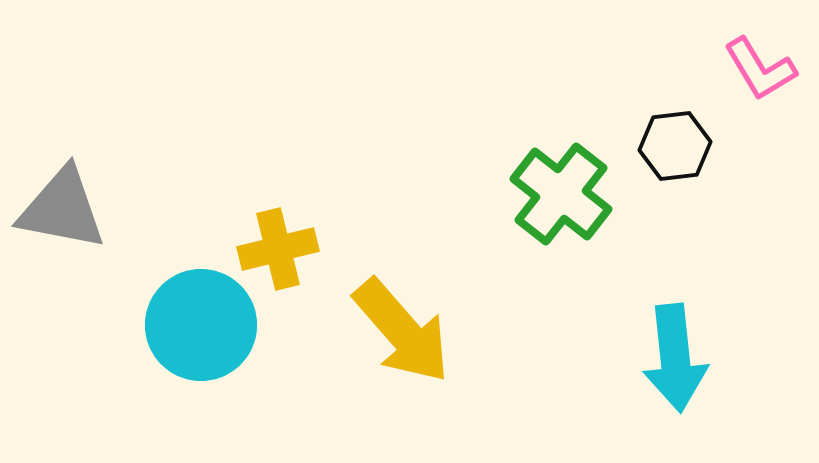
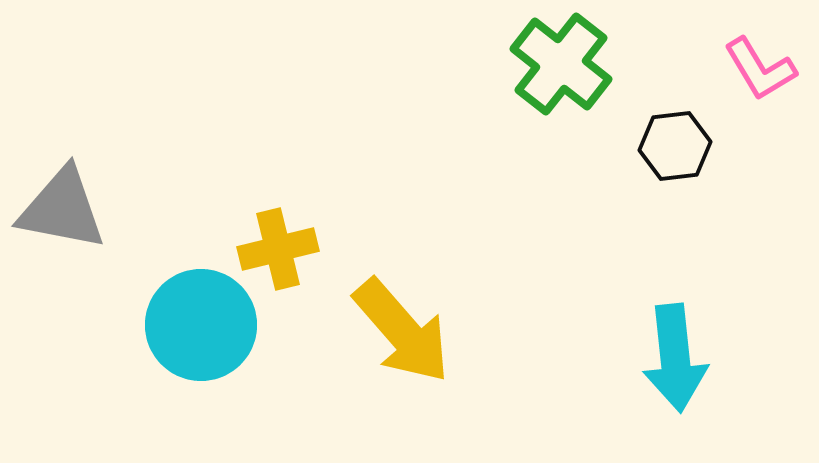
green cross: moved 130 px up
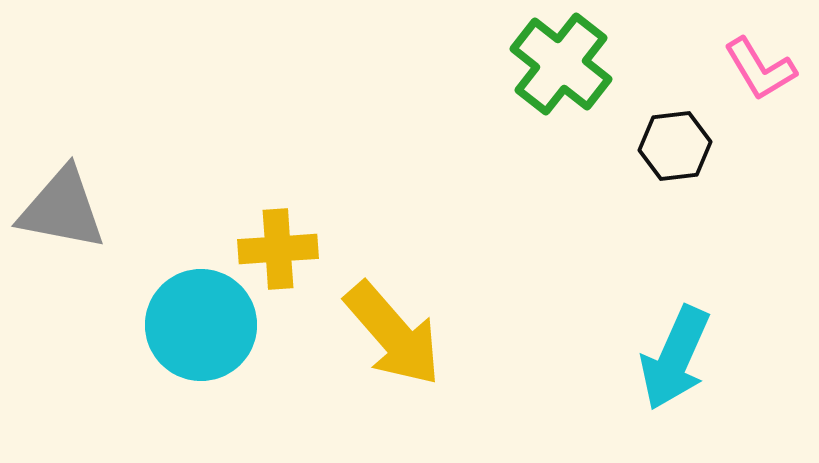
yellow cross: rotated 10 degrees clockwise
yellow arrow: moved 9 px left, 3 px down
cyan arrow: rotated 30 degrees clockwise
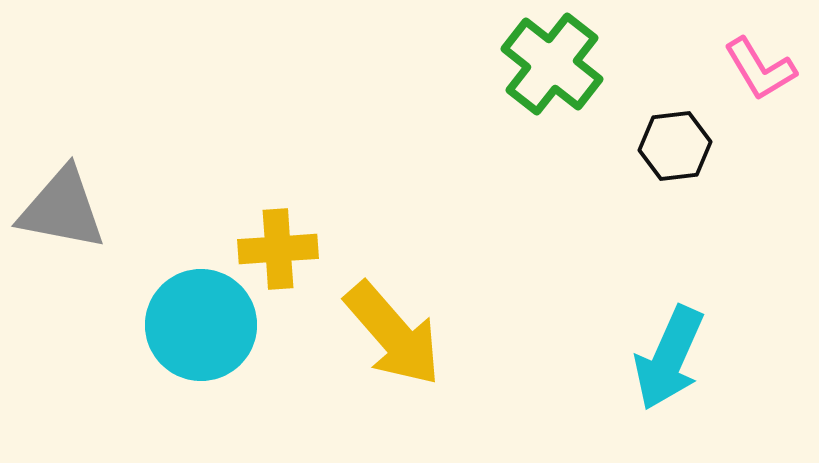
green cross: moved 9 px left
cyan arrow: moved 6 px left
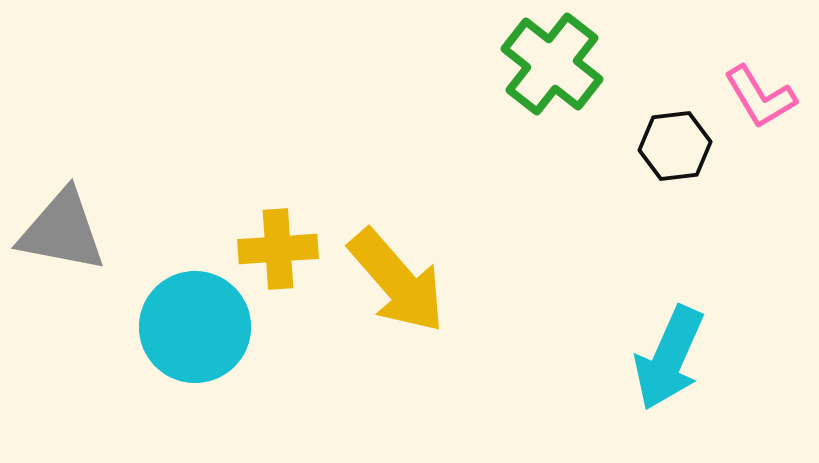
pink L-shape: moved 28 px down
gray triangle: moved 22 px down
cyan circle: moved 6 px left, 2 px down
yellow arrow: moved 4 px right, 53 px up
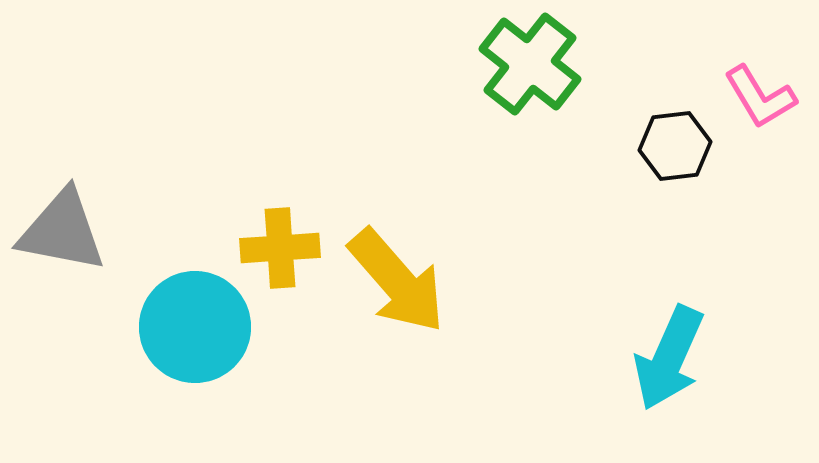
green cross: moved 22 px left
yellow cross: moved 2 px right, 1 px up
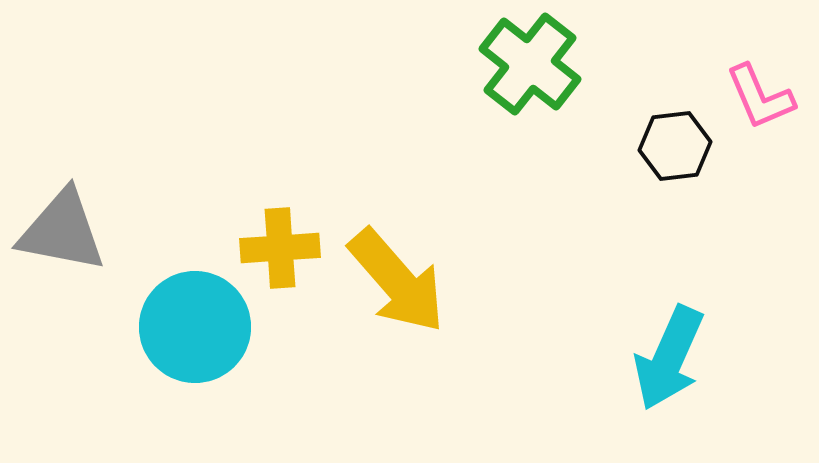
pink L-shape: rotated 8 degrees clockwise
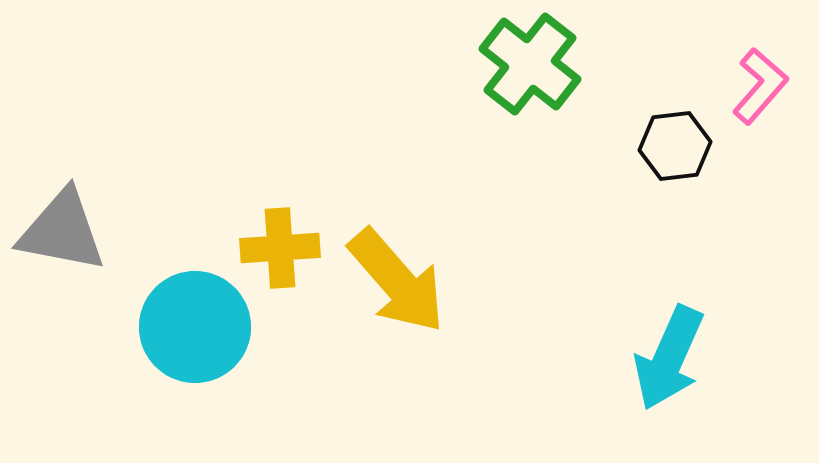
pink L-shape: moved 11 px up; rotated 116 degrees counterclockwise
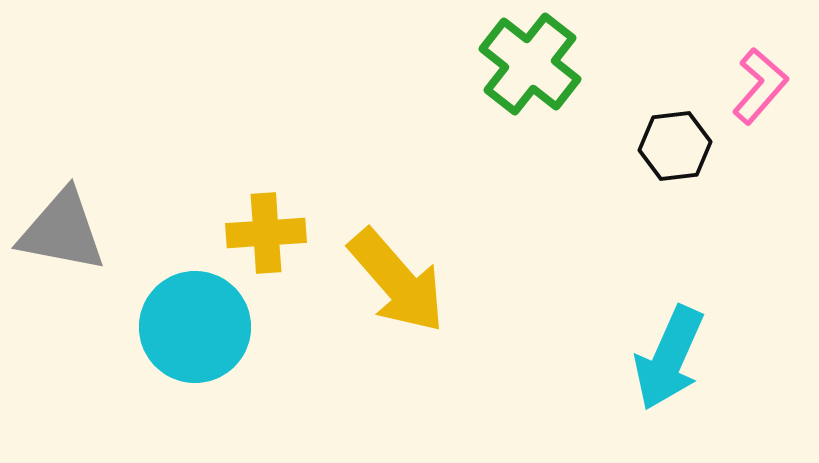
yellow cross: moved 14 px left, 15 px up
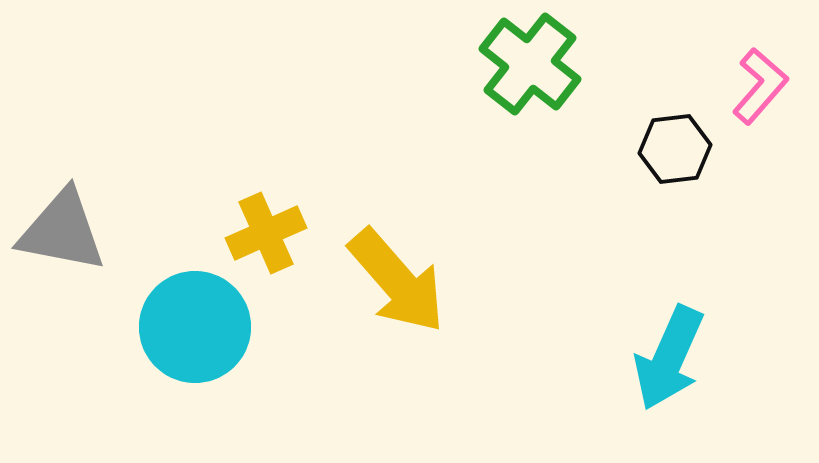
black hexagon: moved 3 px down
yellow cross: rotated 20 degrees counterclockwise
